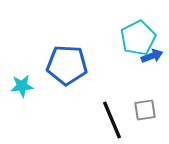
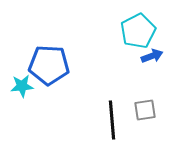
cyan pentagon: moved 7 px up
blue pentagon: moved 18 px left
black line: rotated 18 degrees clockwise
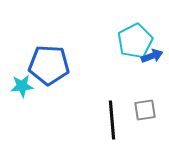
cyan pentagon: moved 3 px left, 10 px down
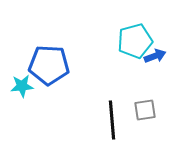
cyan pentagon: rotated 12 degrees clockwise
blue arrow: moved 3 px right
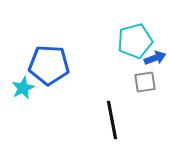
blue arrow: moved 2 px down
cyan star: moved 1 px right, 2 px down; rotated 20 degrees counterclockwise
gray square: moved 28 px up
black line: rotated 6 degrees counterclockwise
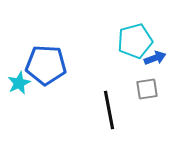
blue pentagon: moved 3 px left
gray square: moved 2 px right, 7 px down
cyan star: moved 4 px left, 5 px up
black line: moved 3 px left, 10 px up
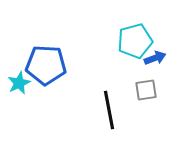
gray square: moved 1 px left, 1 px down
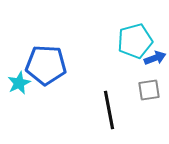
gray square: moved 3 px right
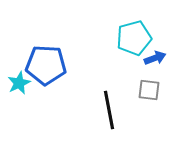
cyan pentagon: moved 1 px left, 3 px up
gray square: rotated 15 degrees clockwise
